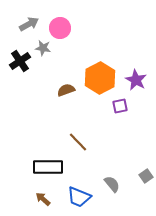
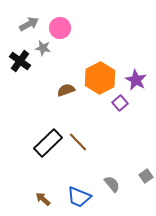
black cross: rotated 20 degrees counterclockwise
purple square: moved 3 px up; rotated 28 degrees counterclockwise
black rectangle: moved 24 px up; rotated 44 degrees counterclockwise
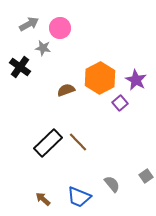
black cross: moved 6 px down
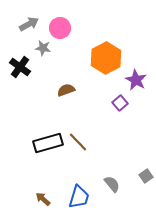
orange hexagon: moved 6 px right, 20 px up
black rectangle: rotated 28 degrees clockwise
blue trapezoid: rotated 95 degrees counterclockwise
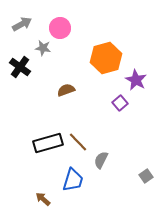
gray arrow: moved 7 px left
orange hexagon: rotated 12 degrees clockwise
gray semicircle: moved 11 px left, 24 px up; rotated 114 degrees counterclockwise
blue trapezoid: moved 6 px left, 17 px up
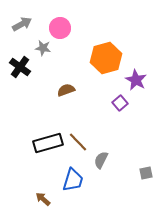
gray square: moved 3 px up; rotated 24 degrees clockwise
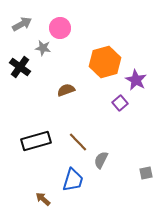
orange hexagon: moved 1 px left, 4 px down
black rectangle: moved 12 px left, 2 px up
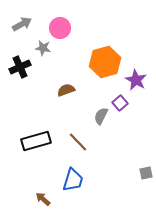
black cross: rotated 30 degrees clockwise
gray semicircle: moved 44 px up
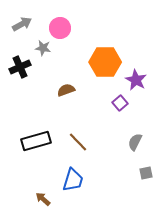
orange hexagon: rotated 16 degrees clockwise
gray semicircle: moved 34 px right, 26 px down
